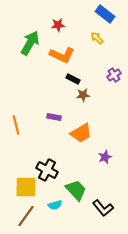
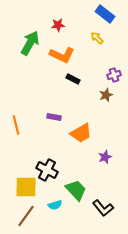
purple cross: rotated 16 degrees clockwise
brown star: moved 23 px right; rotated 16 degrees counterclockwise
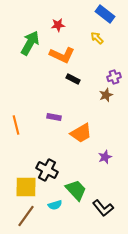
purple cross: moved 2 px down
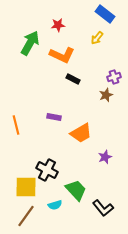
yellow arrow: rotated 96 degrees counterclockwise
